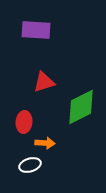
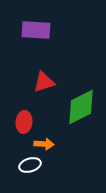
orange arrow: moved 1 px left, 1 px down
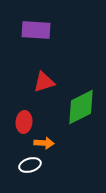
orange arrow: moved 1 px up
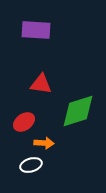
red triangle: moved 3 px left, 2 px down; rotated 25 degrees clockwise
green diamond: moved 3 px left, 4 px down; rotated 9 degrees clockwise
red ellipse: rotated 50 degrees clockwise
white ellipse: moved 1 px right
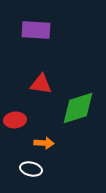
green diamond: moved 3 px up
red ellipse: moved 9 px left, 2 px up; rotated 30 degrees clockwise
white ellipse: moved 4 px down; rotated 30 degrees clockwise
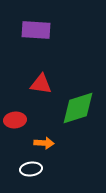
white ellipse: rotated 20 degrees counterclockwise
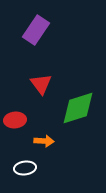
purple rectangle: rotated 60 degrees counterclockwise
red triangle: rotated 45 degrees clockwise
orange arrow: moved 2 px up
white ellipse: moved 6 px left, 1 px up
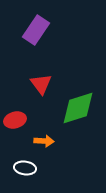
red ellipse: rotated 10 degrees counterclockwise
white ellipse: rotated 15 degrees clockwise
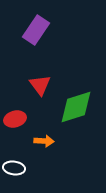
red triangle: moved 1 px left, 1 px down
green diamond: moved 2 px left, 1 px up
red ellipse: moved 1 px up
white ellipse: moved 11 px left
